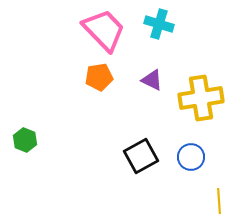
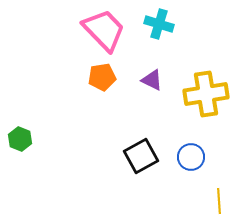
orange pentagon: moved 3 px right
yellow cross: moved 5 px right, 4 px up
green hexagon: moved 5 px left, 1 px up
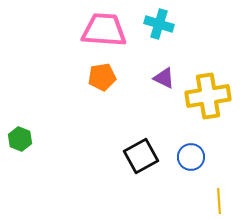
pink trapezoid: rotated 42 degrees counterclockwise
purple triangle: moved 12 px right, 2 px up
yellow cross: moved 2 px right, 2 px down
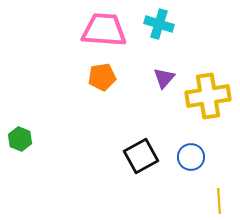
purple triangle: rotated 45 degrees clockwise
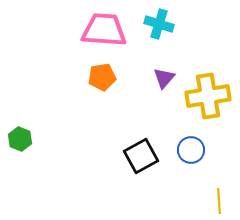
blue circle: moved 7 px up
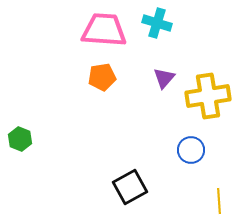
cyan cross: moved 2 px left, 1 px up
black square: moved 11 px left, 31 px down
